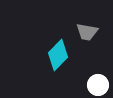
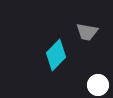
cyan diamond: moved 2 px left
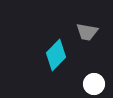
white circle: moved 4 px left, 1 px up
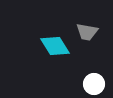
cyan diamond: moved 1 px left, 9 px up; rotated 76 degrees counterclockwise
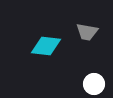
cyan diamond: moved 9 px left; rotated 52 degrees counterclockwise
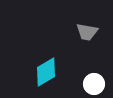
cyan diamond: moved 26 px down; rotated 36 degrees counterclockwise
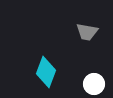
cyan diamond: rotated 40 degrees counterclockwise
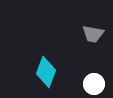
gray trapezoid: moved 6 px right, 2 px down
